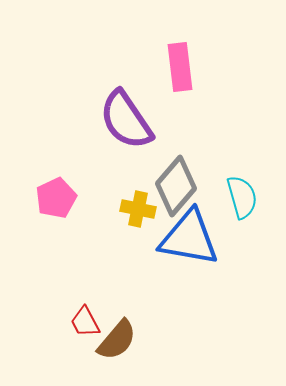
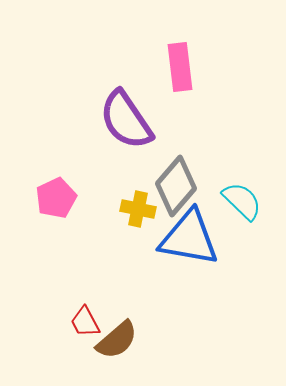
cyan semicircle: moved 4 px down; rotated 30 degrees counterclockwise
brown semicircle: rotated 9 degrees clockwise
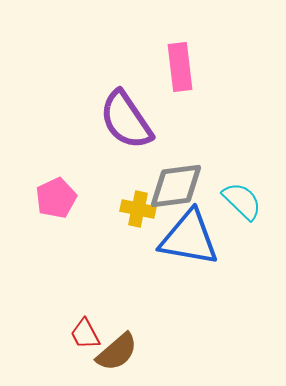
gray diamond: rotated 42 degrees clockwise
red trapezoid: moved 12 px down
brown semicircle: moved 12 px down
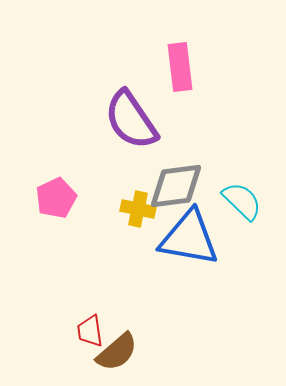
purple semicircle: moved 5 px right
red trapezoid: moved 5 px right, 3 px up; rotated 20 degrees clockwise
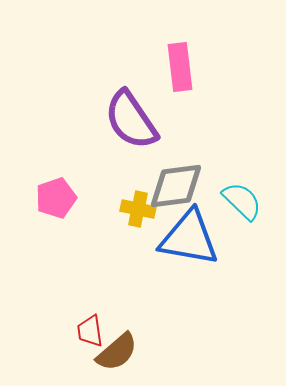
pink pentagon: rotated 6 degrees clockwise
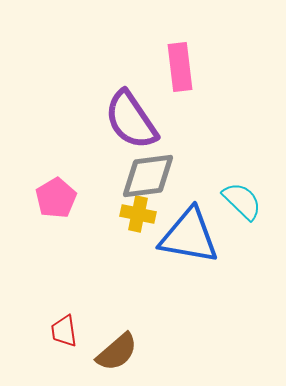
gray diamond: moved 28 px left, 10 px up
pink pentagon: rotated 12 degrees counterclockwise
yellow cross: moved 5 px down
blue triangle: moved 2 px up
red trapezoid: moved 26 px left
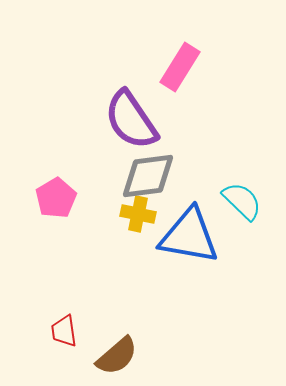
pink rectangle: rotated 39 degrees clockwise
brown semicircle: moved 4 px down
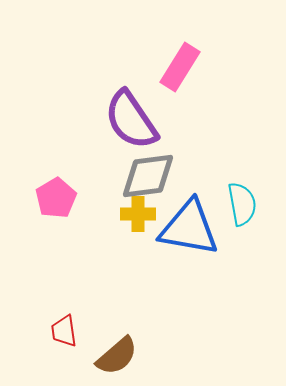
cyan semicircle: moved 3 px down; rotated 36 degrees clockwise
yellow cross: rotated 12 degrees counterclockwise
blue triangle: moved 8 px up
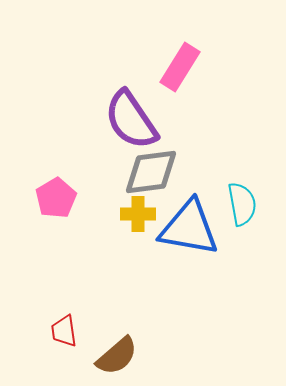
gray diamond: moved 3 px right, 4 px up
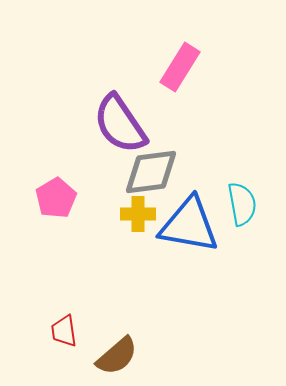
purple semicircle: moved 11 px left, 4 px down
blue triangle: moved 3 px up
